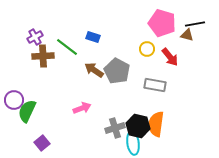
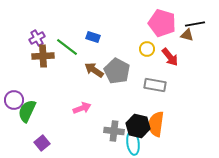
purple cross: moved 2 px right, 1 px down
gray cross: moved 1 px left, 3 px down; rotated 24 degrees clockwise
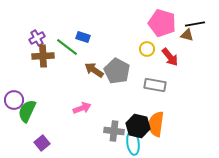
blue rectangle: moved 10 px left
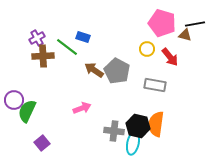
brown triangle: moved 2 px left
cyan ellipse: rotated 20 degrees clockwise
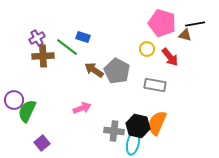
orange semicircle: moved 1 px right, 1 px up; rotated 15 degrees clockwise
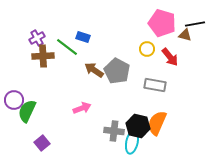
cyan ellipse: moved 1 px left, 1 px up
